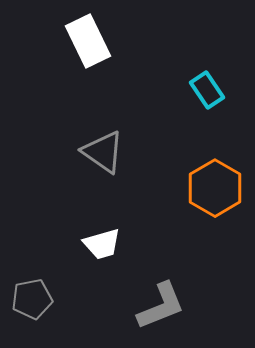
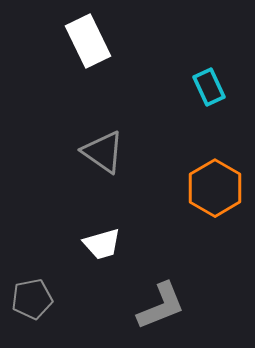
cyan rectangle: moved 2 px right, 3 px up; rotated 9 degrees clockwise
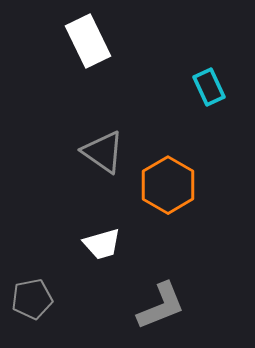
orange hexagon: moved 47 px left, 3 px up
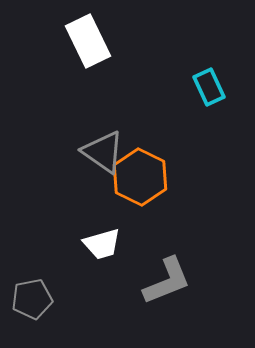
orange hexagon: moved 28 px left, 8 px up; rotated 4 degrees counterclockwise
gray L-shape: moved 6 px right, 25 px up
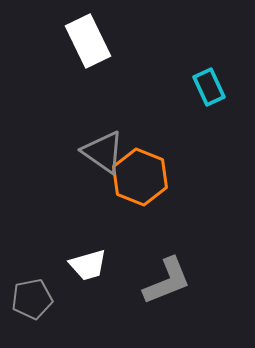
orange hexagon: rotated 4 degrees counterclockwise
white trapezoid: moved 14 px left, 21 px down
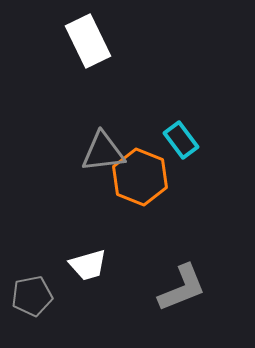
cyan rectangle: moved 28 px left, 53 px down; rotated 12 degrees counterclockwise
gray triangle: rotated 42 degrees counterclockwise
gray L-shape: moved 15 px right, 7 px down
gray pentagon: moved 3 px up
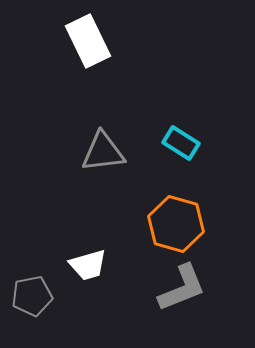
cyan rectangle: moved 3 px down; rotated 21 degrees counterclockwise
orange hexagon: moved 36 px right, 47 px down; rotated 6 degrees counterclockwise
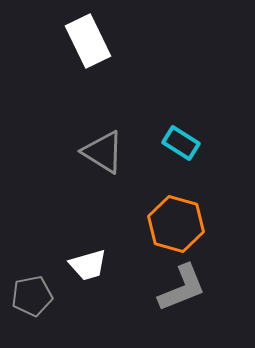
gray triangle: rotated 39 degrees clockwise
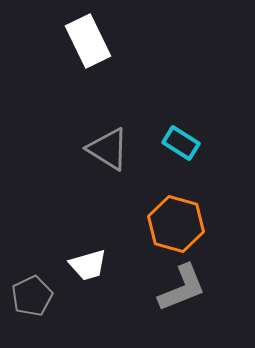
gray triangle: moved 5 px right, 3 px up
gray pentagon: rotated 15 degrees counterclockwise
